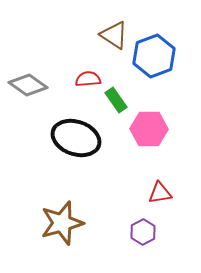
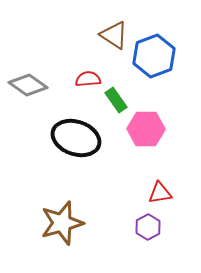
pink hexagon: moved 3 px left
purple hexagon: moved 5 px right, 5 px up
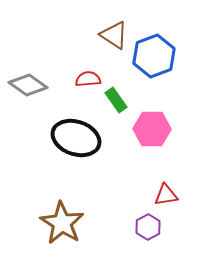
pink hexagon: moved 6 px right
red triangle: moved 6 px right, 2 px down
brown star: rotated 24 degrees counterclockwise
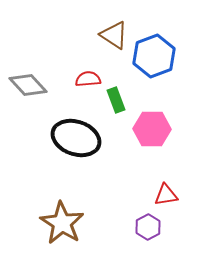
gray diamond: rotated 12 degrees clockwise
green rectangle: rotated 15 degrees clockwise
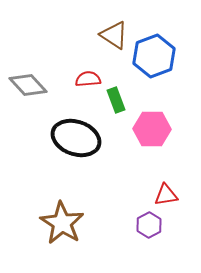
purple hexagon: moved 1 px right, 2 px up
